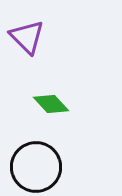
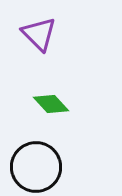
purple triangle: moved 12 px right, 3 px up
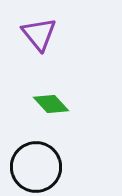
purple triangle: rotated 6 degrees clockwise
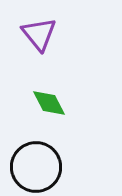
green diamond: moved 2 px left, 1 px up; rotated 15 degrees clockwise
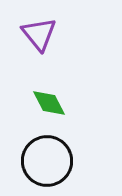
black circle: moved 11 px right, 6 px up
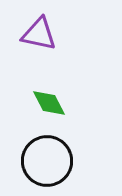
purple triangle: rotated 39 degrees counterclockwise
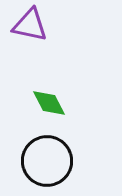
purple triangle: moved 9 px left, 9 px up
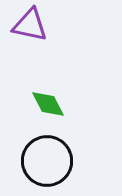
green diamond: moved 1 px left, 1 px down
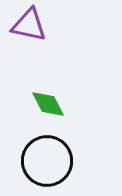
purple triangle: moved 1 px left
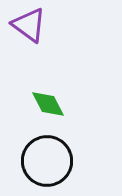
purple triangle: rotated 24 degrees clockwise
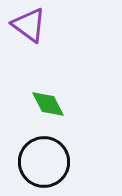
black circle: moved 3 px left, 1 px down
